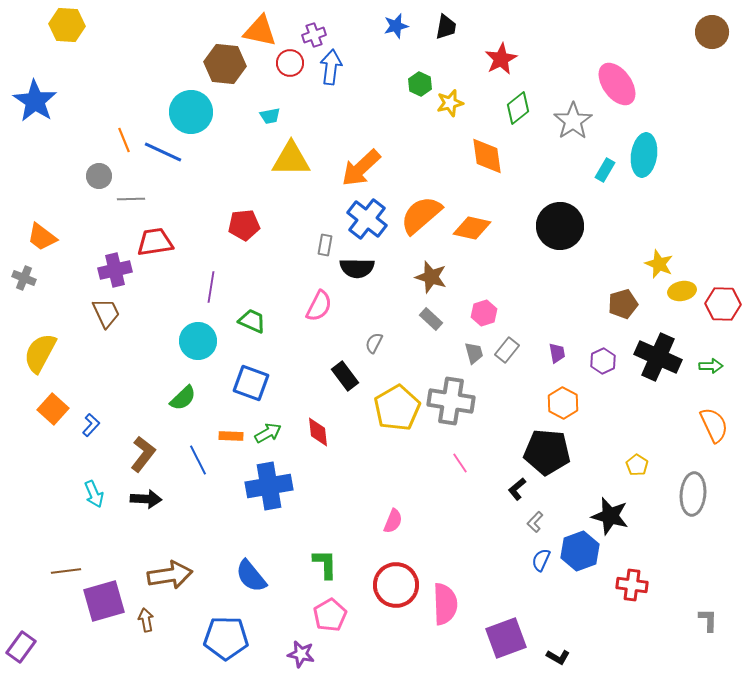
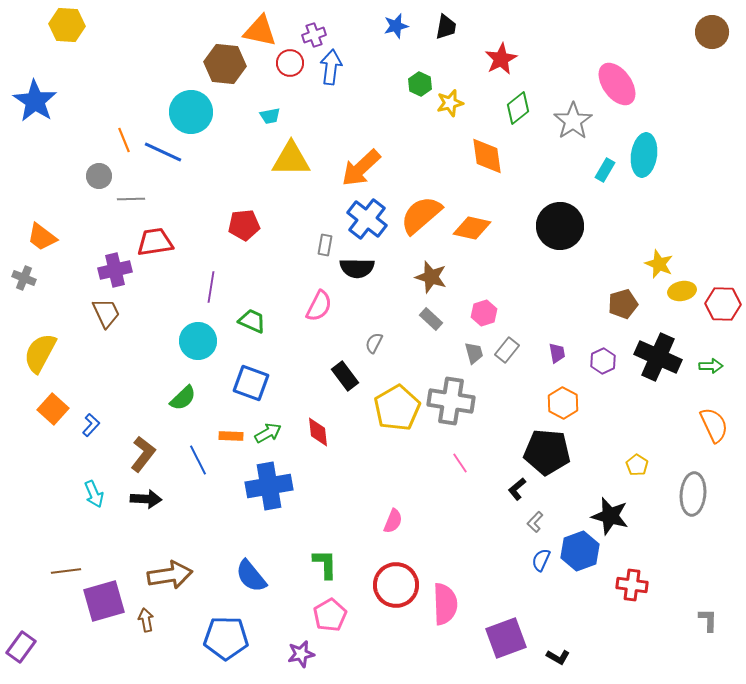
purple star at (301, 654): rotated 24 degrees counterclockwise
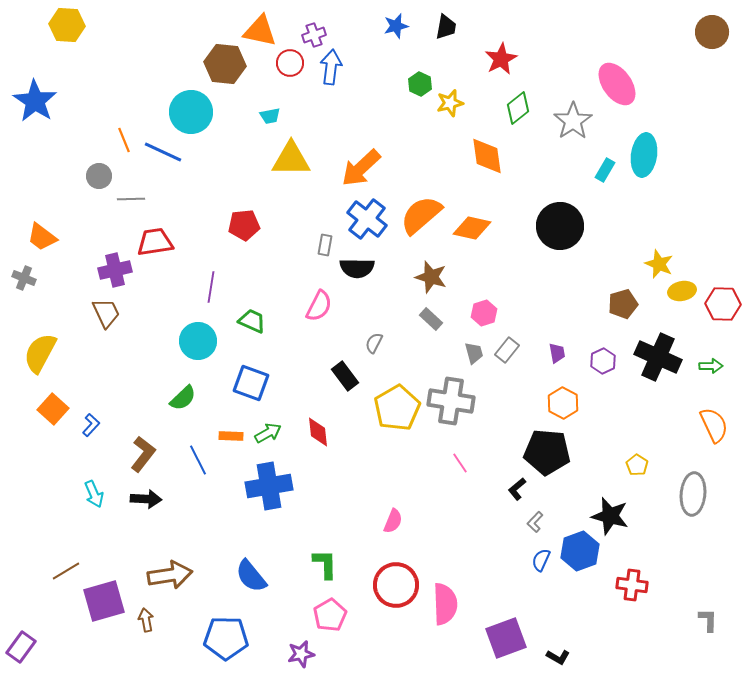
brown line at (66, 571): rotated 24 degrees counterclockwise
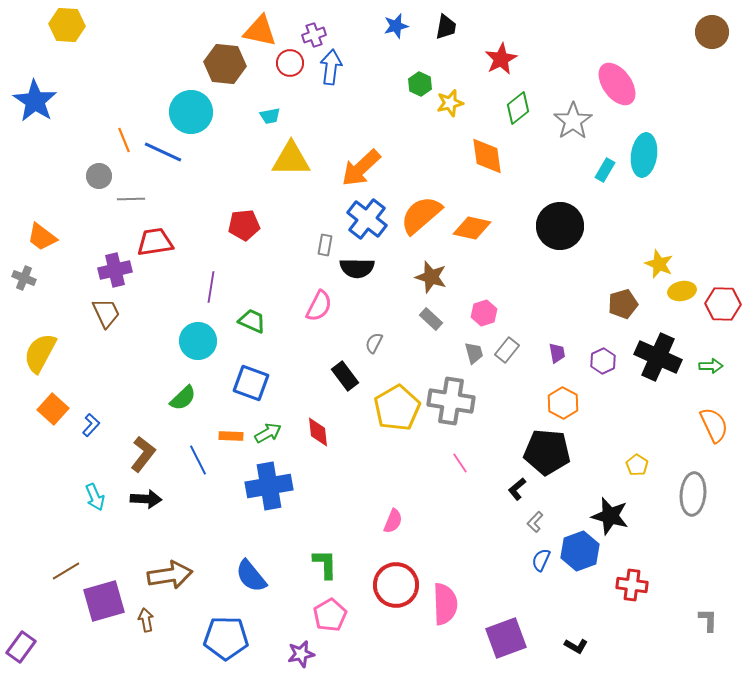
cyan arrow at (94, 494): moved 1 px right, 3 px down
black L-shape at (558, 657): moved 18 px right, 11 px up
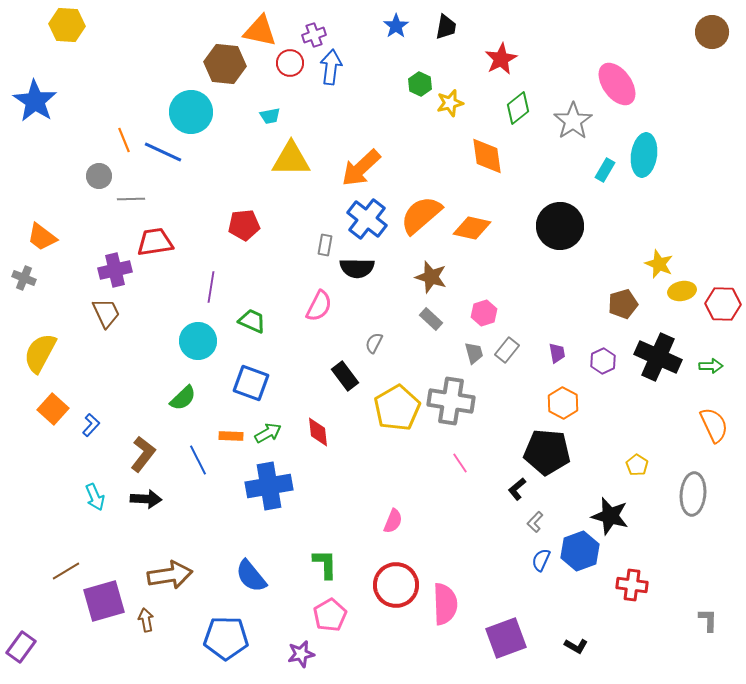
blue star at (396, 26): rotated 20 degrees counterclockwise
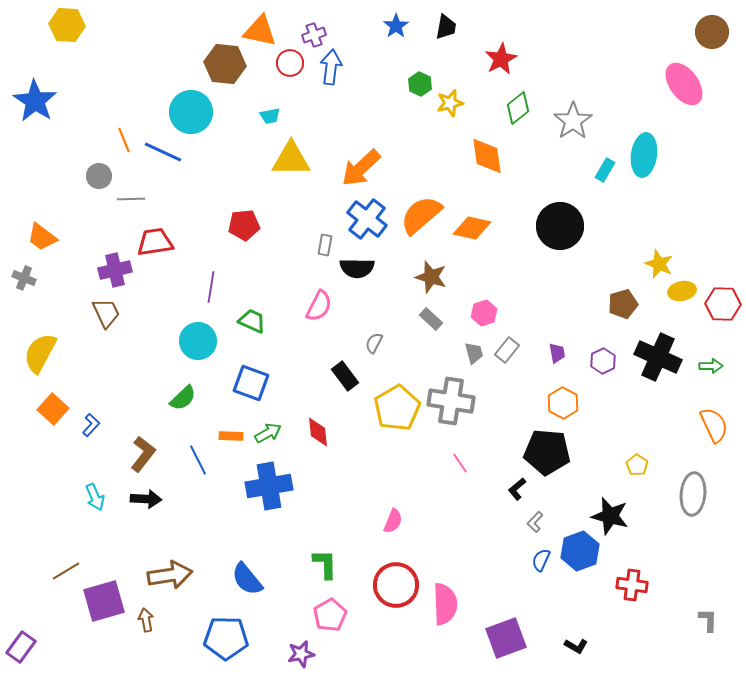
pink ellipse at (617, 84): moved 67 px right
blue semicircle at (251, 576): moved 4 px left, 3 px down
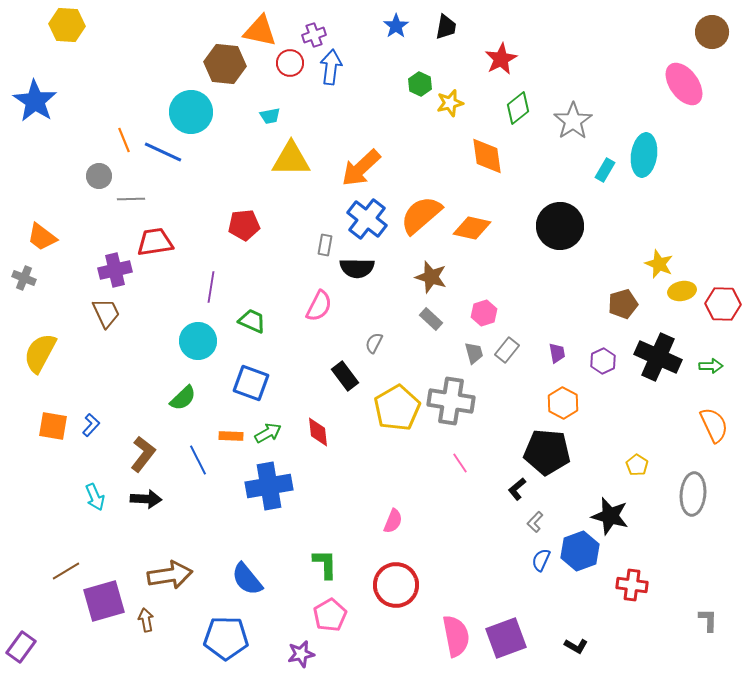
orange square at (53, 409): moved 17 px down; rotated 32 degrees counterclockwise
pink semicircle at (445, 604): moved 11 px right, 32 px down; rotated 9 degrees counterclockwise
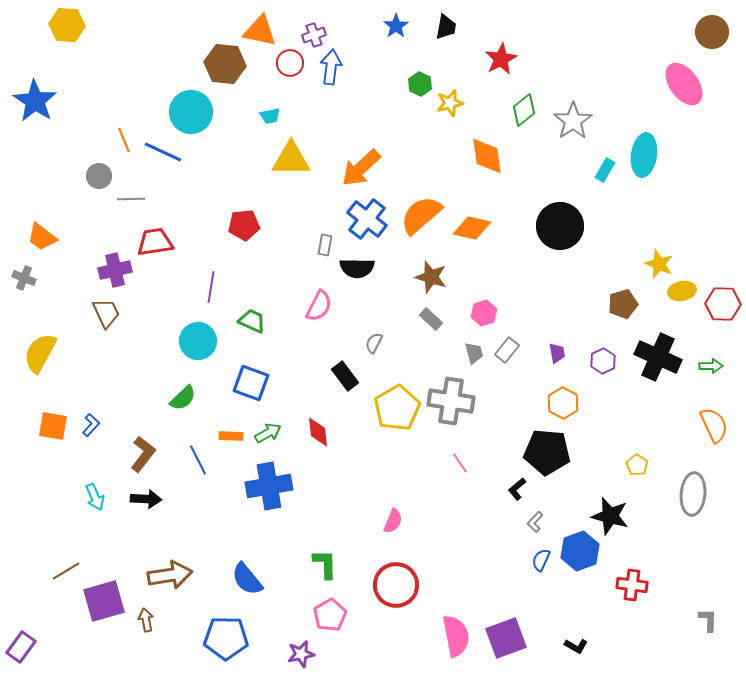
green diamond at (518, 108): moved 6 px right, 2 px down
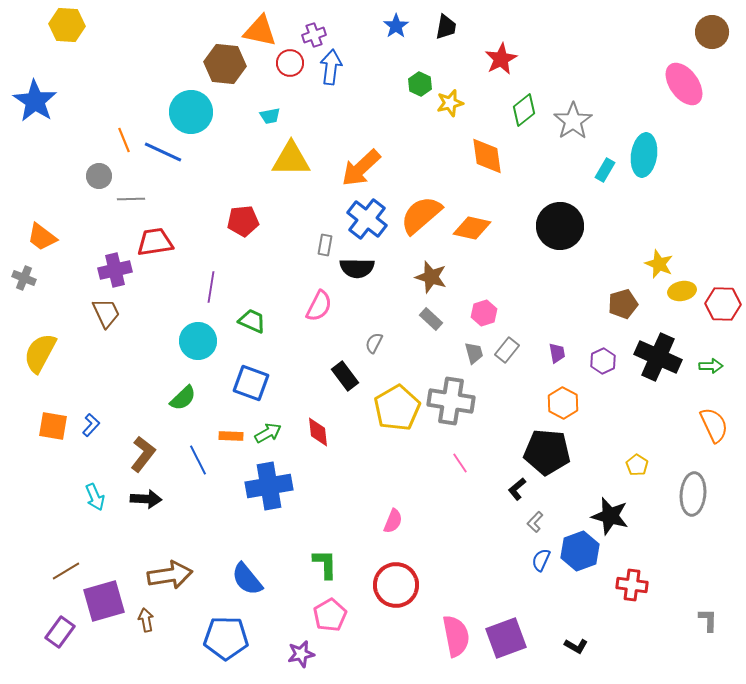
red pentagon at (244, 225): moved 1 px left, 4 px up
purple rectangle at (21, 647): moved 39 px right, 15 px up
